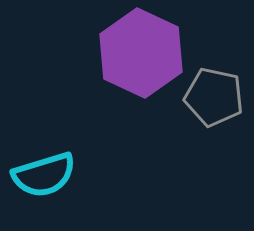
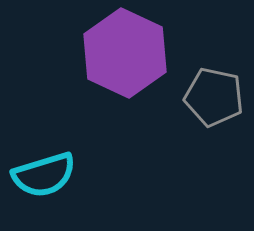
purple hexagon: moved 16 px left
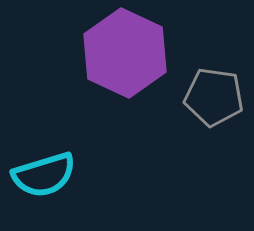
gray pentagon: rotated 4 degrees counterclockwise
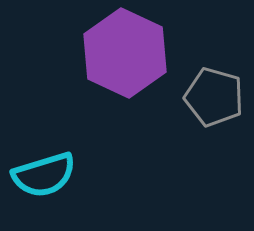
gray pentagon: rotated 8 degrees clockwise
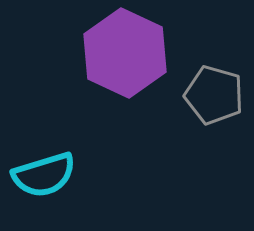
gray pentagon: moved 2 px up
